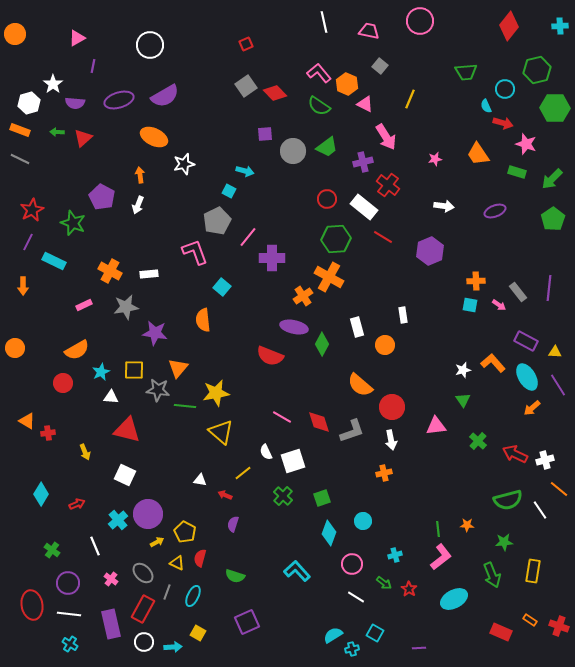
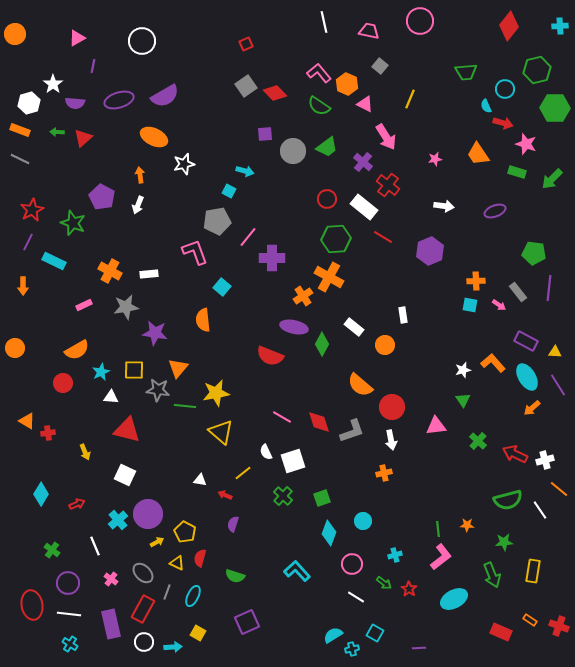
white circle at (150, 45): moved 8 px left, 4 px up
purple cross at (363, 162): rotated 36 degrees counterclockwise
green pentagon at (553, 219): moved 19 px left, 34 px down; rotated 30 degrees counterclockwise
gray pentagon at (217, 221): rotated 16 degrees clockwise
white rectangle at (357, 327): moved 3 px left; rotated 36 degrees counterclockwise
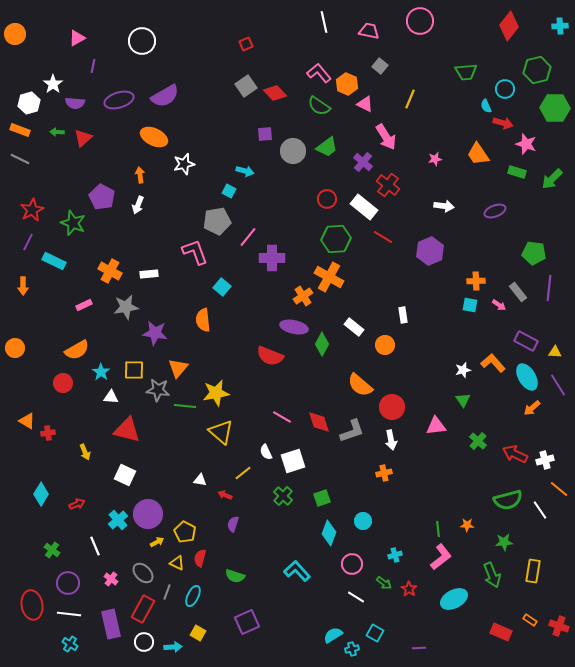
cyan star at (101, 372): rotated 12 degrees counterclockwise
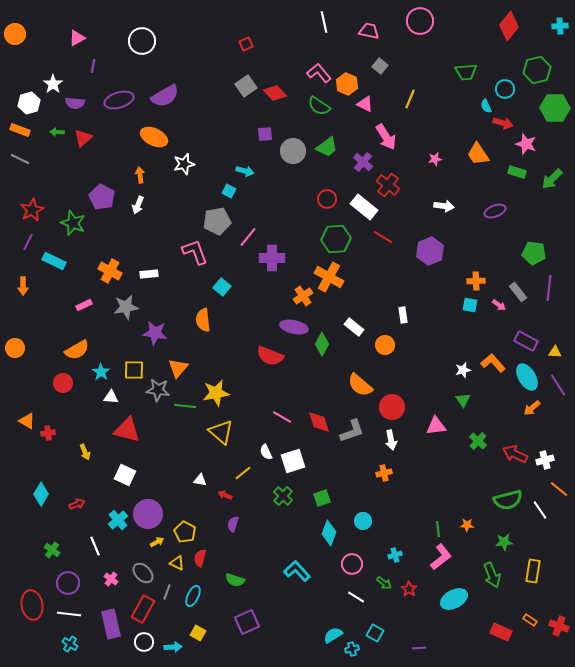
green semicircle at (235, 576): moved 4 px down
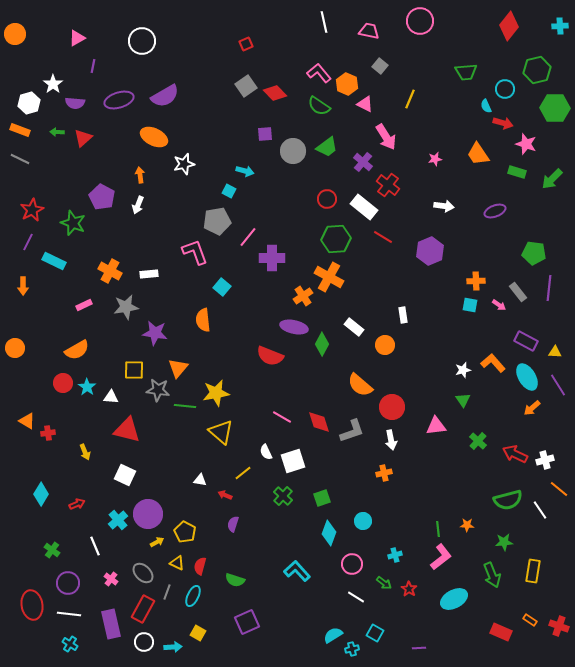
cyan star at (101, 372): moved 14 px left, 15 px down
red semicircle at (200, 558): moved 8 px down
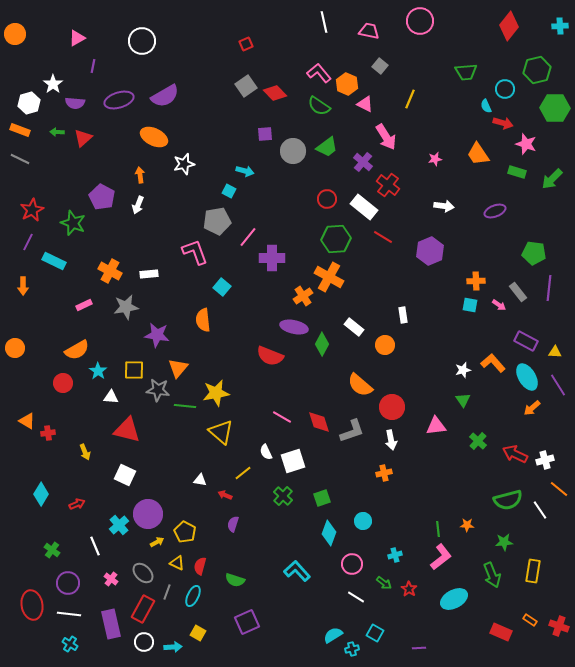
purple star at (155, 333): moved 2 px right, 2 px down
cyan star at (87, 387): moved 11 px right, 16 px up
cyan cross at (118, 520): moved 1 px right, 5 px down
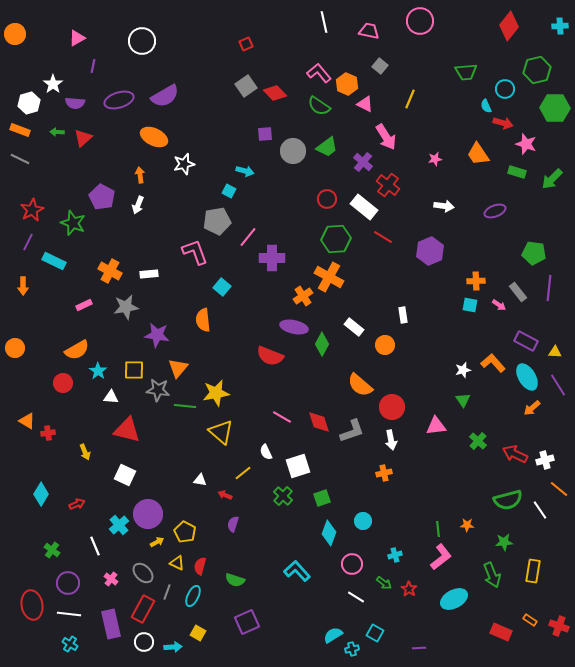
white square at (293, 461): moved 5 px right, 5 px down
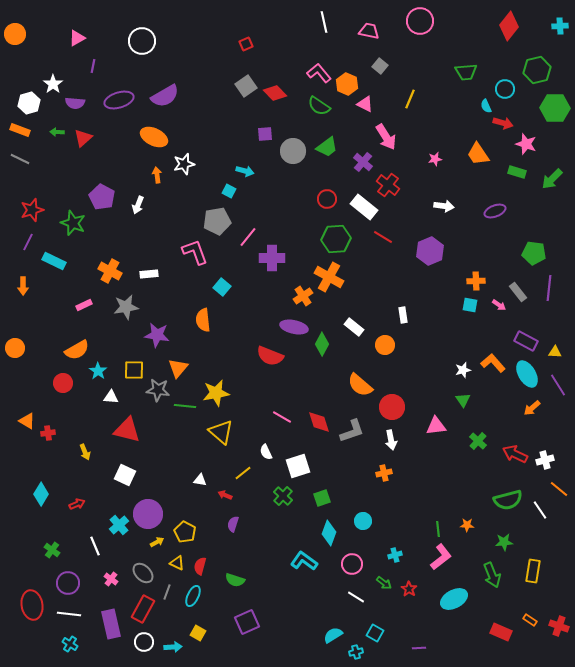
orange arrow at (140, 175): moved 17 px right
red star at (32, 210): rotated 10 degrees clockwise
cyan ellipse at (527, 377): moved 3 px up
cyan L-shape at (297, 571): moved 7 px right, 10 px up; rotated 12 degrees counterclockwise
cyan cross at (352, 649): moved 4 px right, 3 px down
